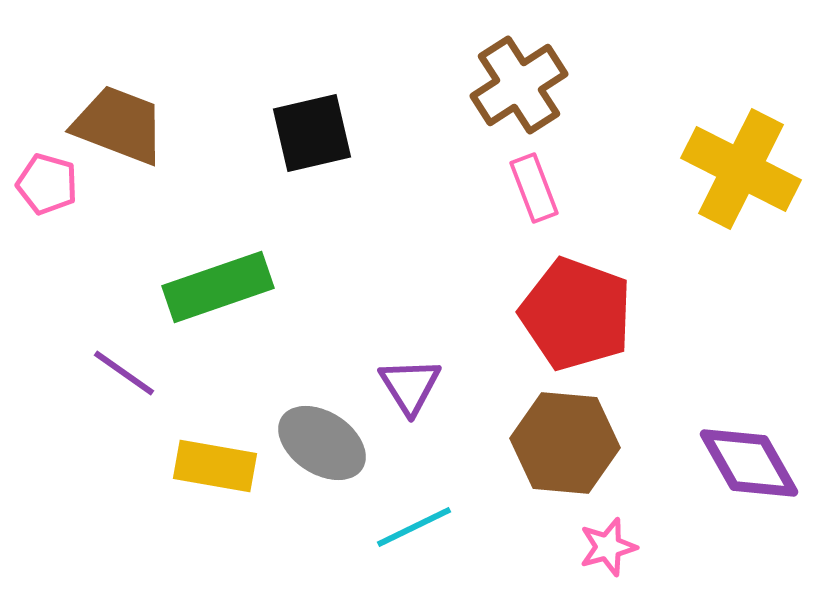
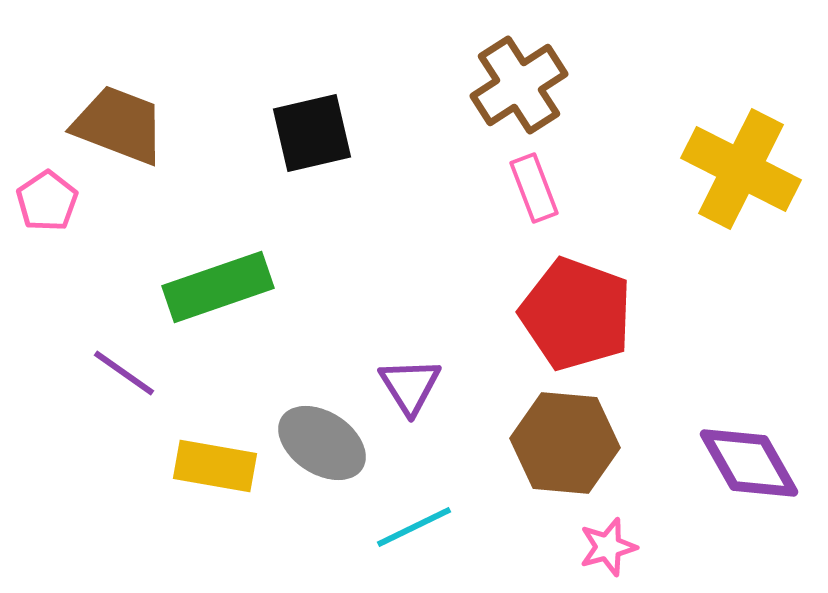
pink pentagon: moved 17 px down; rotated 22 degrees clockwise
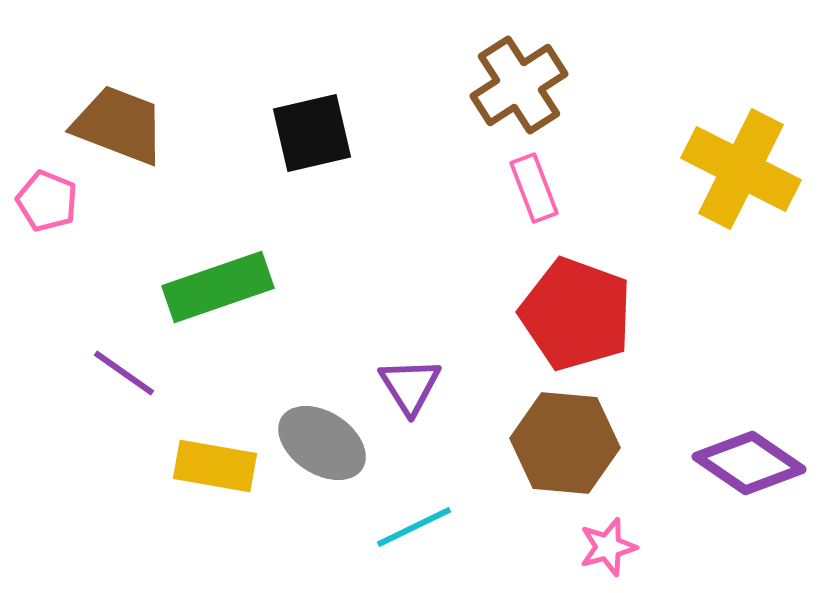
pink pentagon: rotated 16 degrees counterclockwise
purple diamond: rotated 26 degrees counterclockwise
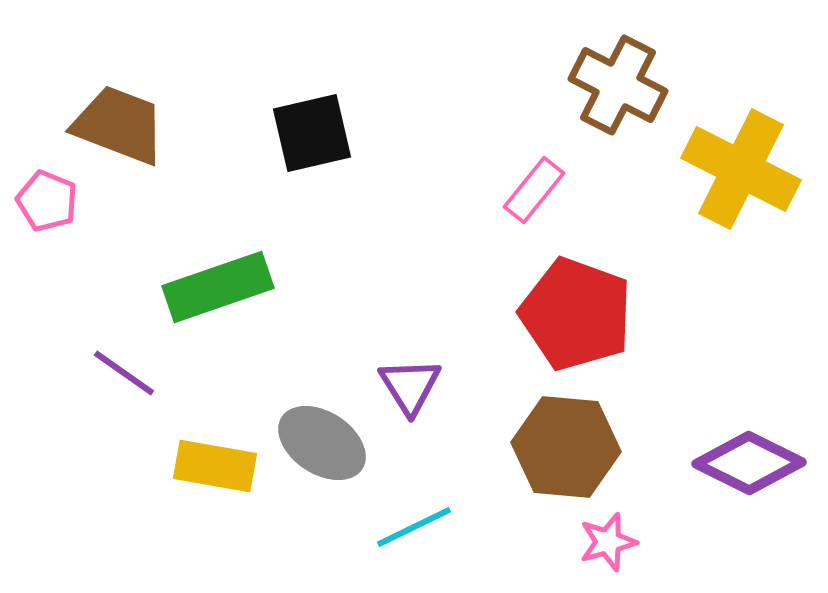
brown cross: moved 99 px right; rotated 30 degrees counterclockwise
pink rectangle: moved 2 px down; rotated 60 degrees clockwise
brown hexagon: moved 1 px right, 4 px down
purple diamond: rotated 8 degrees counterclockwise
pink star: moved 5 px up
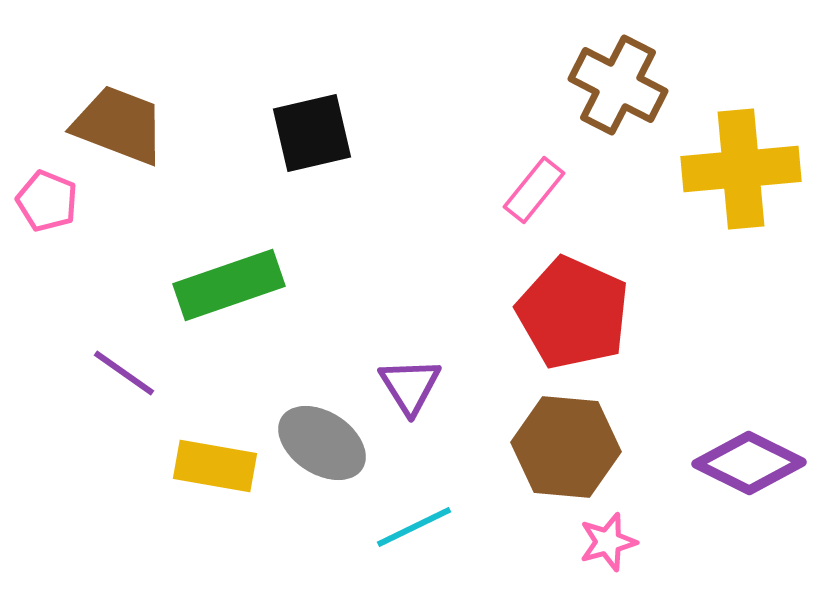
yellow cross: rotated 32 degrees counterclockwise
green rectangle: moved 11 px right, 2 px up
red pentagon: moved 3 px left, 1 px up; rotated 4 degrees clockwise
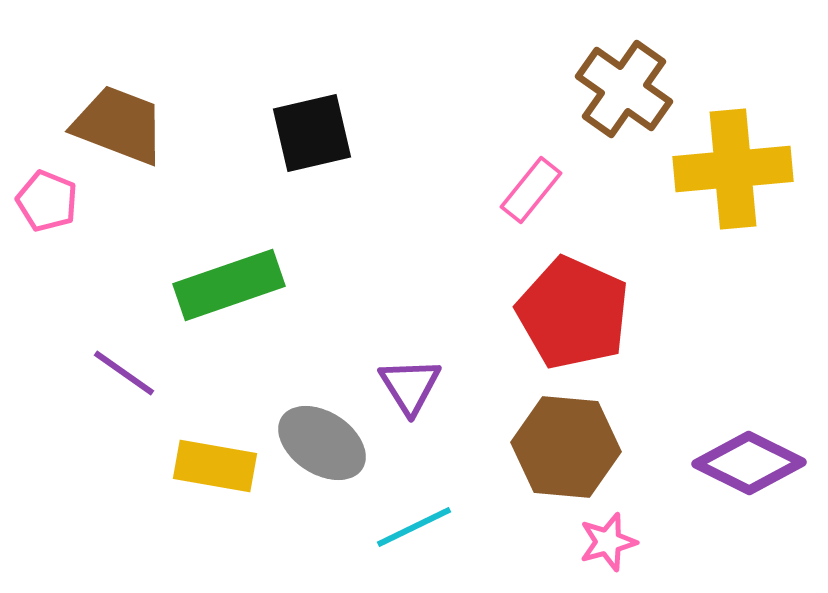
brown cross: moved 6 px right, 4 px down; rotated 8 degrees clockwise
yellow cross: moved 8 px left
pink rectangle: moved 3 px left
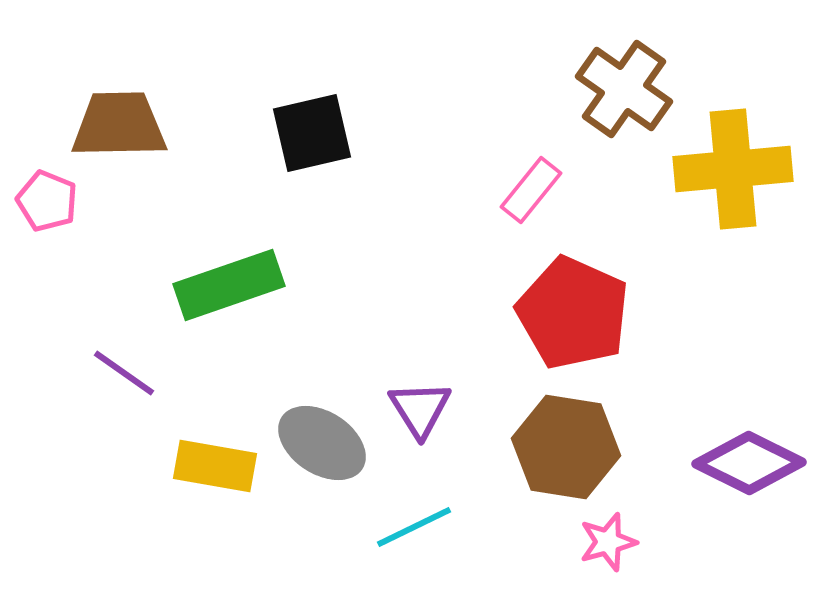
brown trapezoid: rotated 22 degrees counterclockwise
purple triangle: moved 10 px right, 23 px down
brown hexagon: rotated 4 degrees clockwise
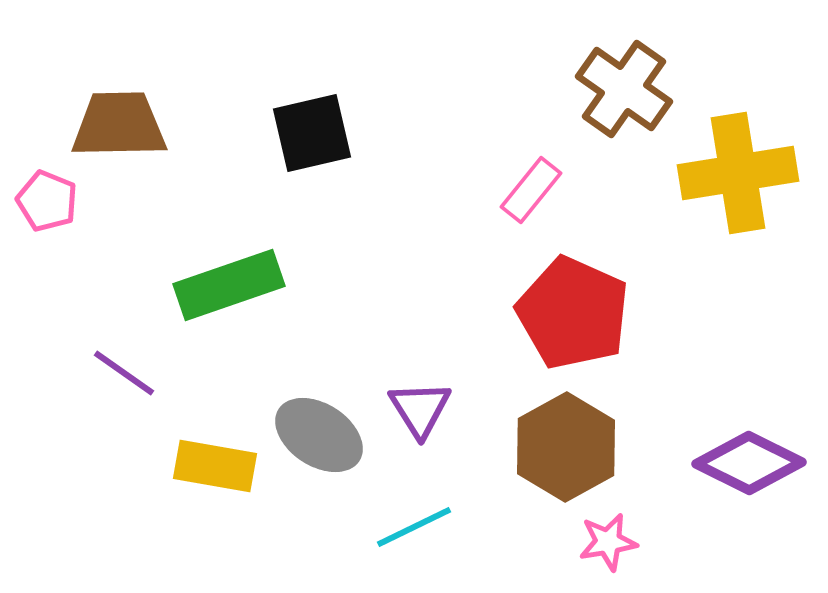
yellow cross: moved 5 px right, 4 px down; rotated 4 degrees counterclockwise
gray ellipse: moved 3 px left, 8 px up
brown hexagon: rotated 22 degrees clockwise
pink star: rotated 6 degrees clockwise
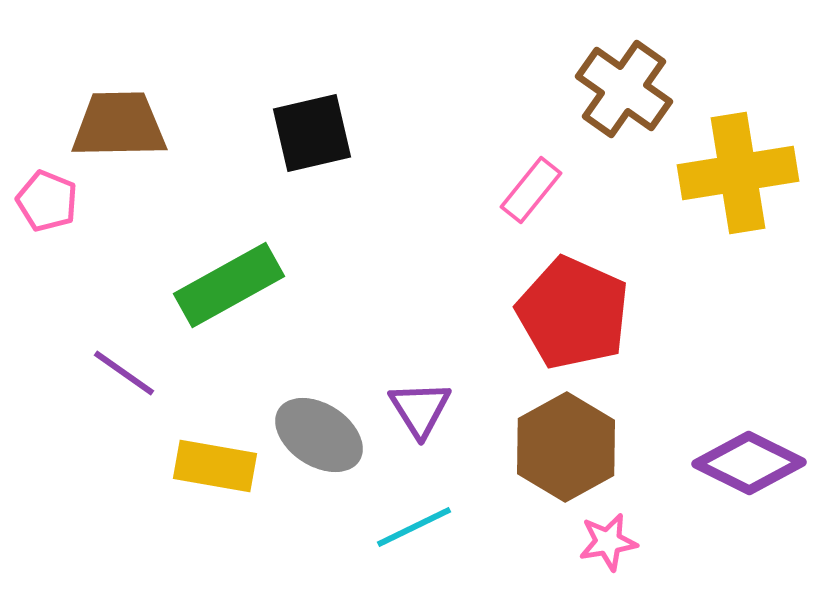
green rectangle: rotated 10 degrees counterclockwise
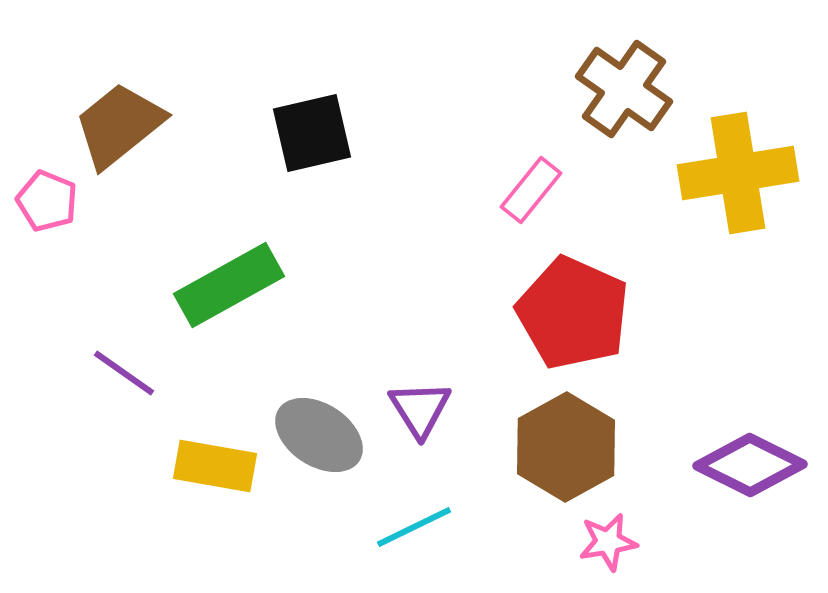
brown trapezoid: rotated 38 degrees counterclockwise
purple diamond: moved 1 px right, 2 px down
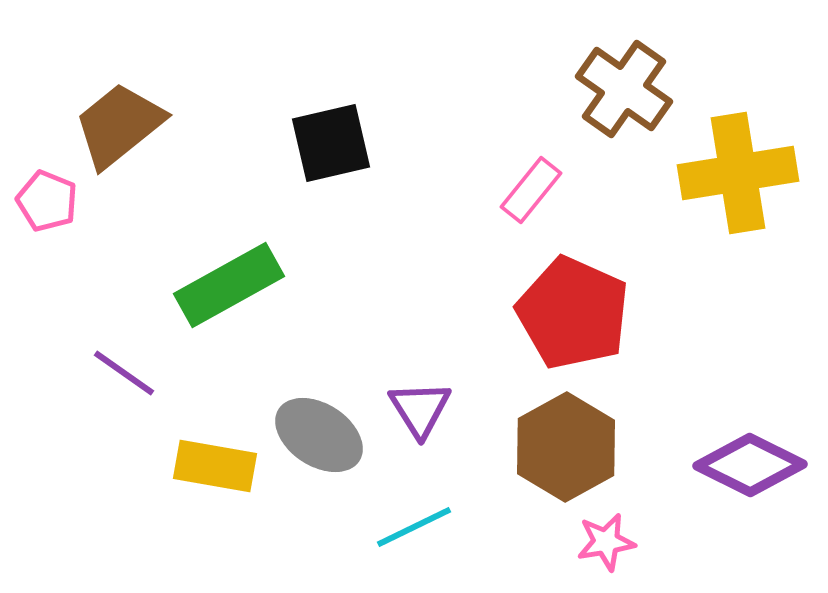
black square: moved 19 px right, 10 px down
pink star: moved 2 px left
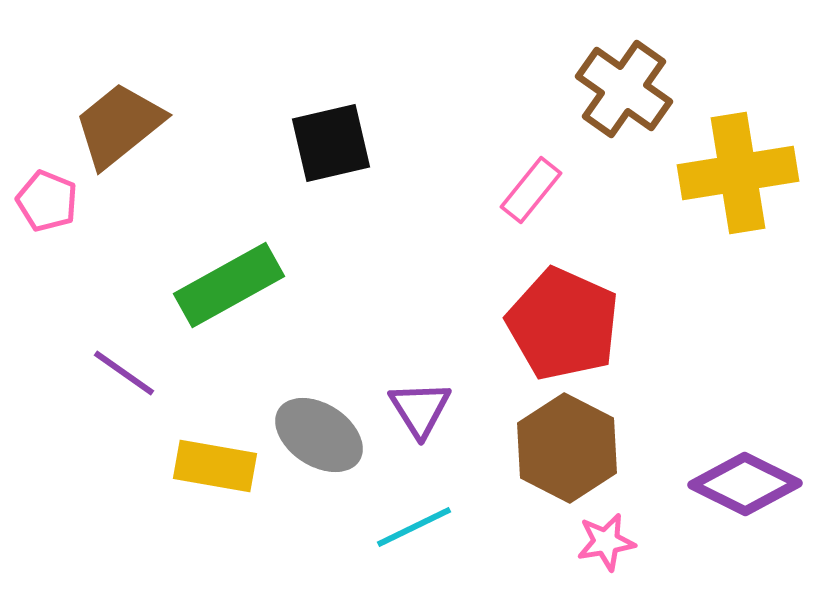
red pentagon: moved 10 px left, 11 px down
brown hexagon: moved 1 px right, 1 px down; rotated 4 degrees counterclockwise
purple diamond: moved 5 px left, 19 px down
